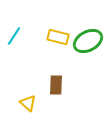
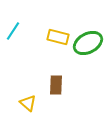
cyan line: moved 1 px left, 5 px up
green ellipse: moved 2 px down
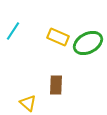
yellow rectangle: rotated 10 degrees clockwise
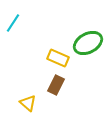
cyan line: moved 8 px up
yellow rectangle: moved 21 px down
brown rectangle: rotated 24 degrees clockwise
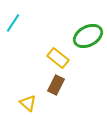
green ellipse: moved 7 px up
yellow rectangle: rotated 15 degrees clockwise
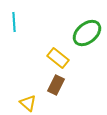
cyan line: moved 1 px right, 1 px up; rotated 36 degrees counterclockwise
green ellipse: moved 1 px left, 3 px up; rotated 12 degrees counterclockwise
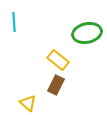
green ellipse: rotated 28 degrees clockwise
yellow rectangle: moved 2 px down
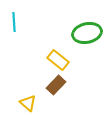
brown rectangle: rotated 18 degrees clockwise
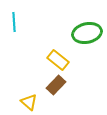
yellow triangle: moved 1 px right, 1 px up
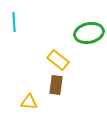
green ellipse: moved 2 px right
brown rectangle: rotated 36 degrees counterclockwise
yellow triangle: rotated 36 degrees counterclockwise
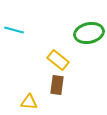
cyan line: moved 8 px down; rotated 72 degrees counterclockwise
brown rectangle: moved 1 px right
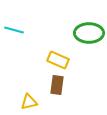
green ellipse: rotated 12 degrees clockwise
yellow rectangle: rotated 15 degrees counterclockwise
yellow triangle: rotated 18 degrees counterclockwise
